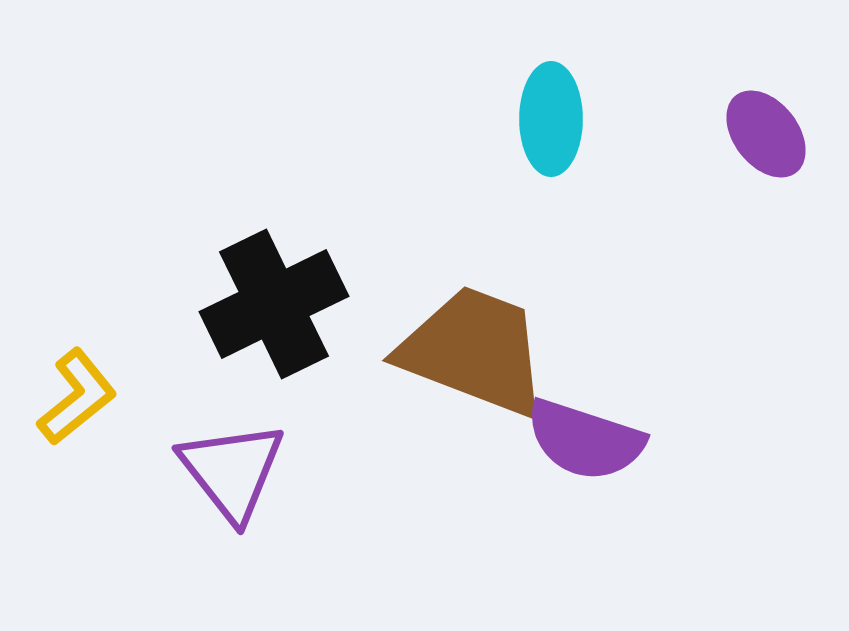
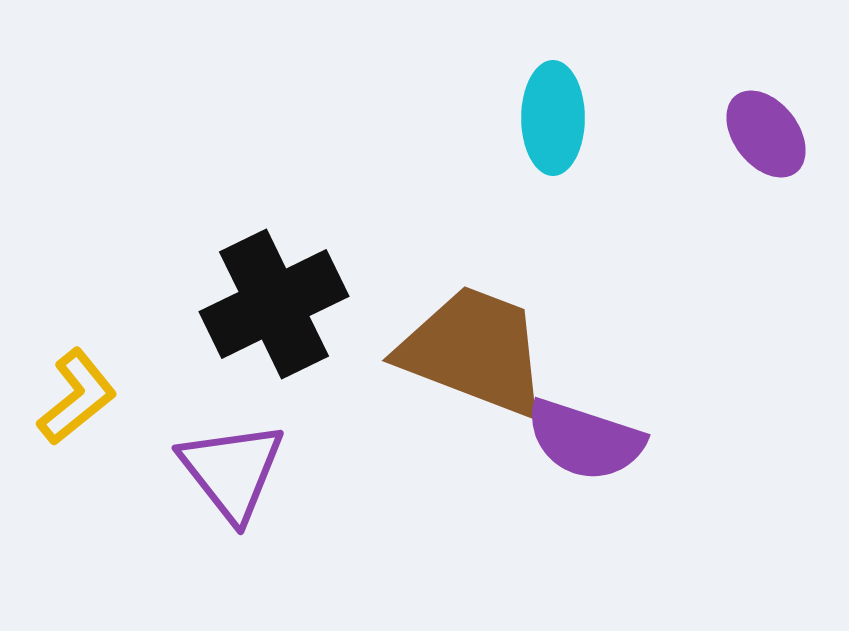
cyan ellipse: moved 2 px right, 1 px up
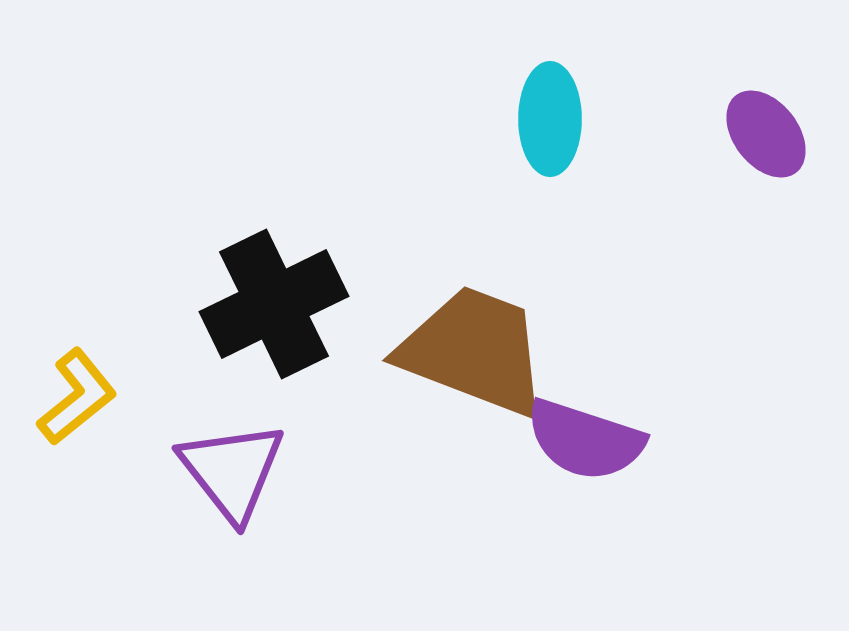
cyan ellipse: moved 3 px left, 1 px down
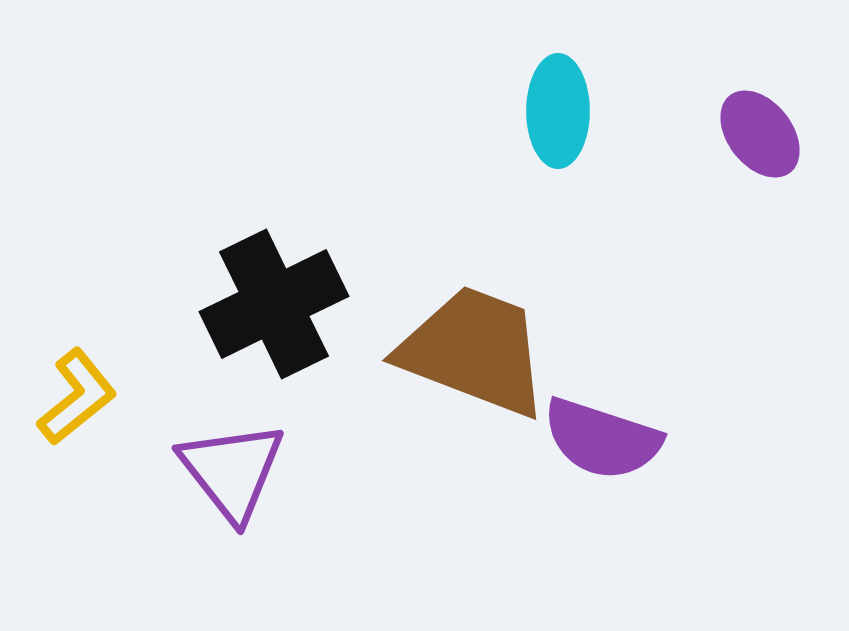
cyan ellipse: moved 8 px right, 8 px up
purple ellipse: moved 6 px left
purple semicircle: moved 17 px right, 1 px up
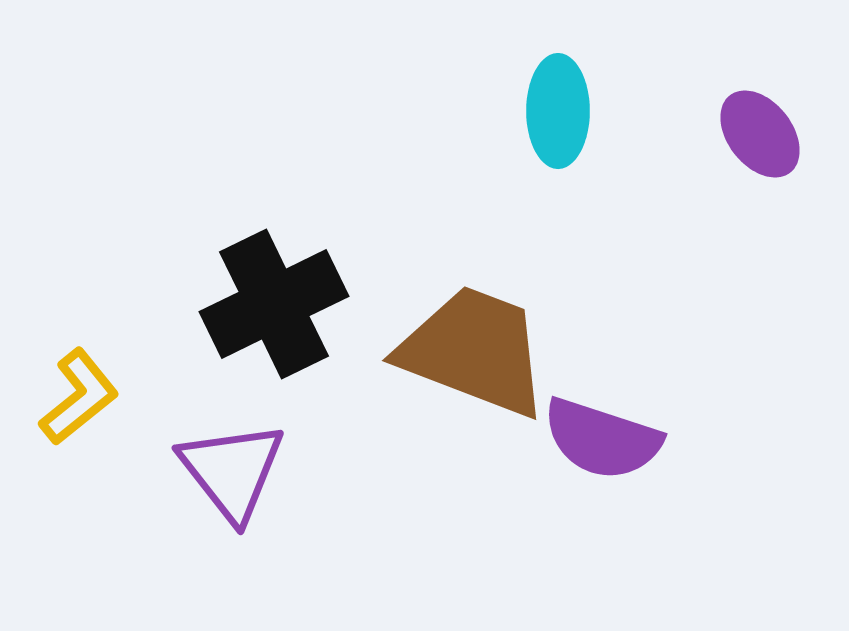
yellow L-shape: moved 2 px right
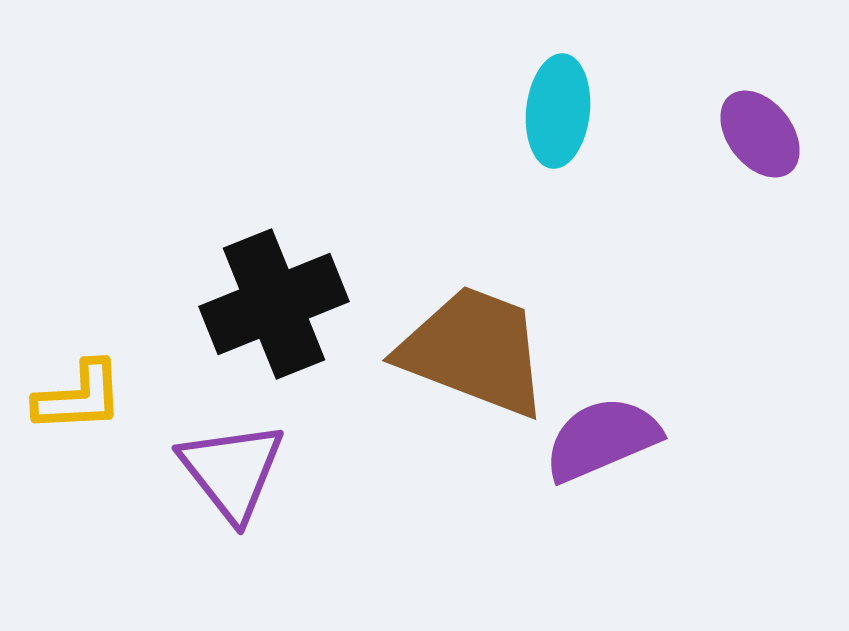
cyan ellipse: rotated 6 degrees clockwise
black cross: rotated 4 degrees clockwise
yellow L-shape: rotated 36 degrees clockwise
purple semicircle: rotated 139 degrees clockwise
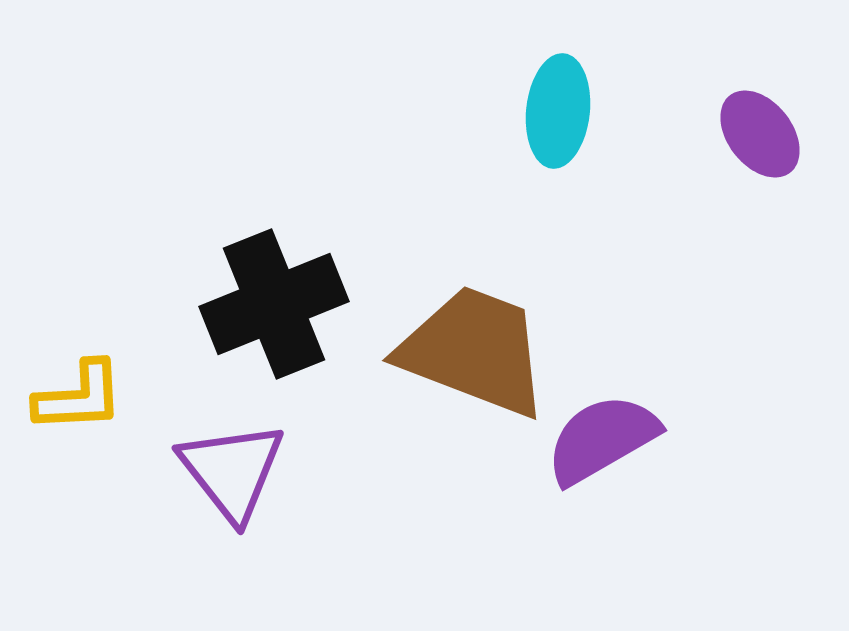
purple semicircle: rotated 7 degrees counterclockwise
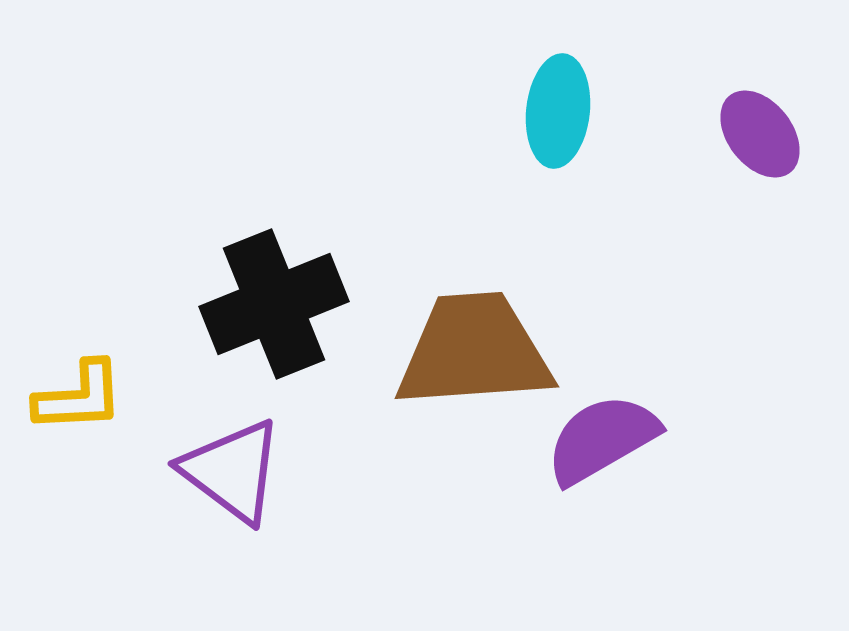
brown trapezoid: rotated 25 degrees counterclockwise
purple triangle: rotated 15 degrees counterclockwise
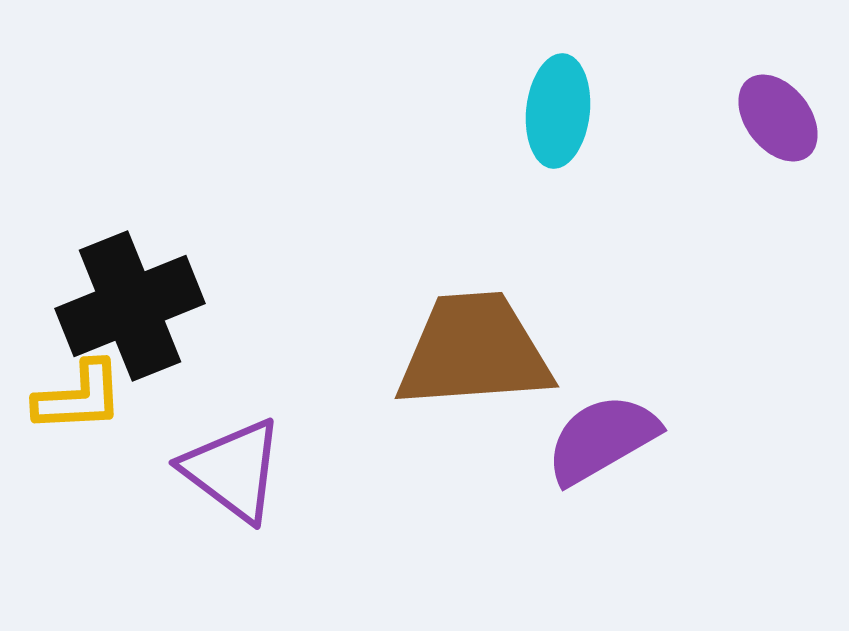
purple ellipse: moved 18 px right, 16 px up
black cross: moved 144 px left, 2 px down
purple triangle: moved 1 px right, 1 px up
